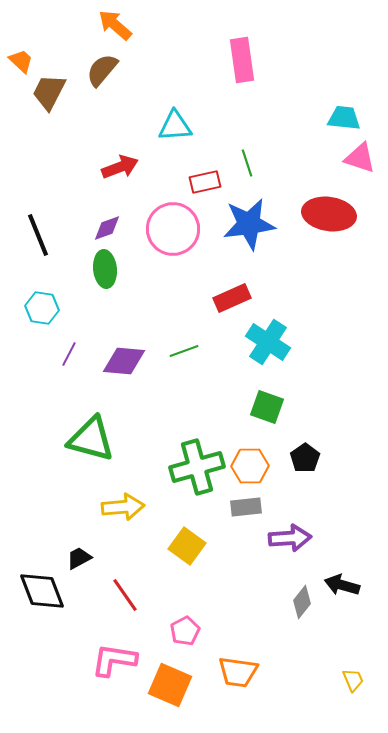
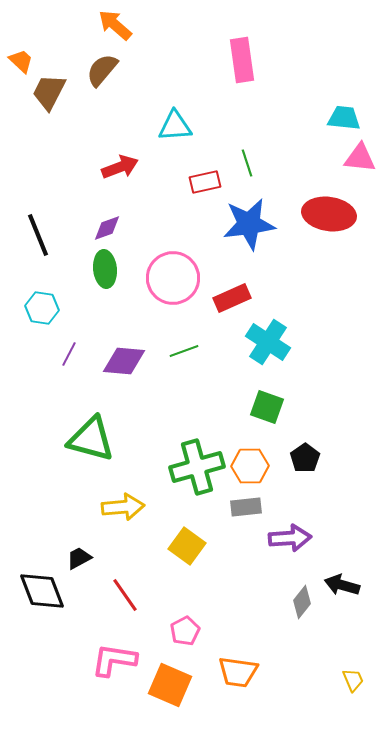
pink triangle at (360, 158): rotated 12 degrees counterclockwise
pink circle at (173, 229): moved 49 px down
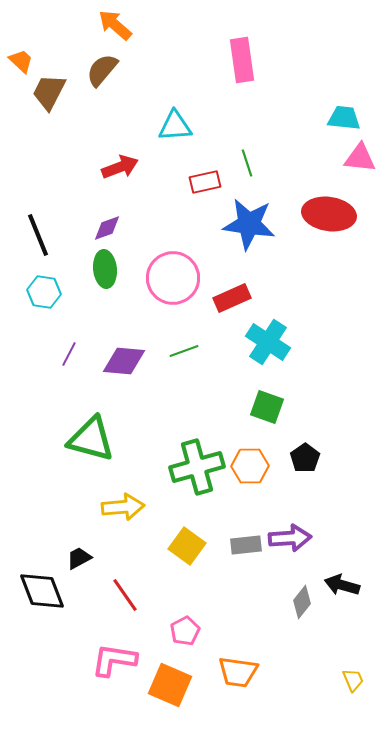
blue star at (249, 224): rotated 16 degrees clockwise
cyan hexagon at (42, 308): moved 2 px right, 16 px up
gray rectangle at (246, 507): moved 38 px down
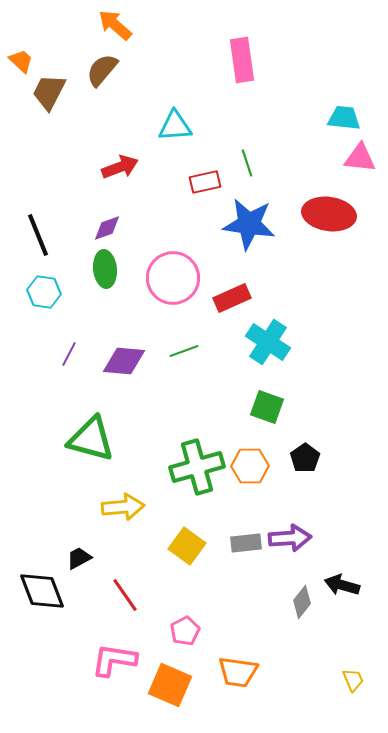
gray rectangle at (246, 545): moved 2 px up
